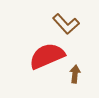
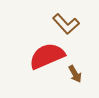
brown arrow: rotated 144 degrees clockwise
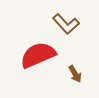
red semicircle: moved 9 px left, 1 px up
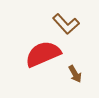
red semicircle: moved 5 px right, 1 px up
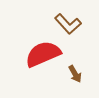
brown L-shape: moved 2 px right
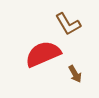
brown L-shape: rotated 12 degrees clockwise
